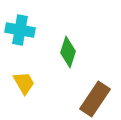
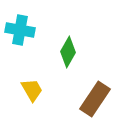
green diamond: rotated 12 degrees clockwise
yellow trapezoid: moved 8 px right, 7 px down
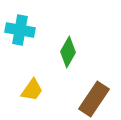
yellow trapezoid: rotated 65 degrees clockwise
brown rectangle: moved 1 px left
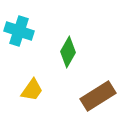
cyan cross: moved 1 px left, 1 px down; rotated 8 degrees clockwise
brown rectangle: moved 4 px right, 3 px up; rotated 24 degrees clockwise
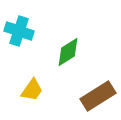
green diamond: rotated 28 degrees clockwise
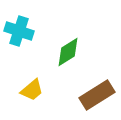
yellow trapezoid: rotated 15 degrees clockwise
brown rectangle: moved 1 px left, 1 px up
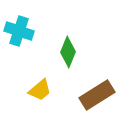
green diamond: rotated 36 degrees counterclockwise
yellow trapezoid: moved 8 px right
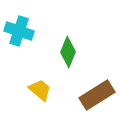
yellow trapezoid: rotated 100 degrees counterclockwise
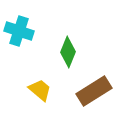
brown rectangle: moved 3 px left, 4 px up
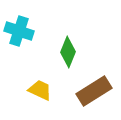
yellow trapezoid: rotated 15 degrees counterclockwise
